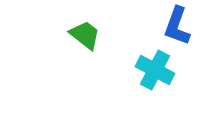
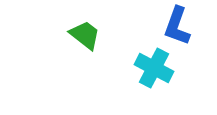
cyan cross: moved 1 px left, 2 px up
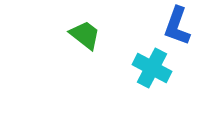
cyan cross: moved 2 px left
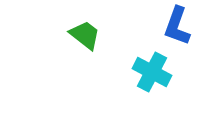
cyan cross: moved 4 px down
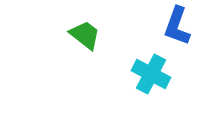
cyan cross: moved 1 px left, 2 px down
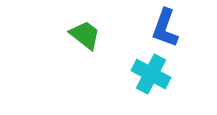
blue L-shape: moved 12 px left, 2 px down
